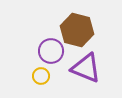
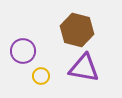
purple circle: moved 28 px left
purple triangle: moved 2 px left; rotated 12 degrees counterclockwise
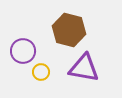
brown hexagon: moved 8 px left
yellow circle: moved 4 px up
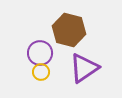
purple circle: moved 17 px right, 2 px down
purple triangle: rotated 44 degrees counterclockwise
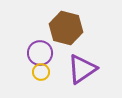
brown hexagon: moved 3 px left, 2 px up
purple triangle: moved 2 px left, 1 px down
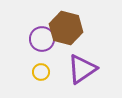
purple circle: moved 2 px right, 14 px up
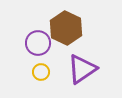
brown hexagon: rotated 12 degrees clockwise
purple circle: moved 4 px left, 4 px down
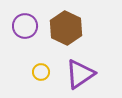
purple circle: moved 13 px left, 17 px up
purple triangle: moved 2 px left, 5 px down
